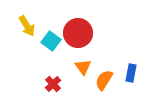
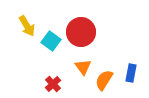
red circle: moved 3 px right, 1 px up
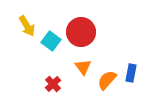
orange semicircle: moved 3 px right; rotated 10 degrees clockwise
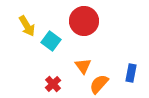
red circle: moved 3 px right, 11 px up
orange triangle: moved 1 px up
orange semicircle: moved 8 px left, 4 px down
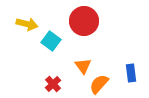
yellow arrow: moved 2 px up; rotated 45 degrees counterclockwise
blue rectangle: rotated 18 degrees counterclockwise
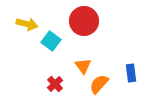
red cross: moved 2 px right
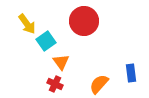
yellow arrow: rotated 40 degrees clockwise
cyan square: moved 5 px left; rotated 18 degrees clockwise
orange triangle: moved 22 px left, 4 px up
red cross: rotated 21 degrees counterclockwise
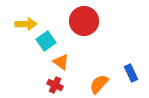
yellow arrow: moved 1 px left; rotated 55 degrees counterclockwise
orange triangle: rotated 18 degrees counterclockwise
blue rectangle: rotated 18 degrees counterclockwise
red cross: moved 1 px down
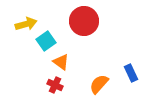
yellow arrow: rotated 15 degrees counterclockwise
